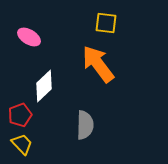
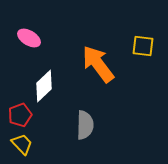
yellow square: moved 37 px right, 23 px down
pink ellipse: moved 1 px down
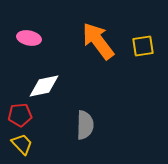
pink ellipse: rotated 20 degrees counterclockwise
yellow square: rotated 15 degrees counterclockwise
orange arrow: moved 23 px up
white diamond: rotated 32 degrees clockwise
red pentagon: rotated 15 degrees clockwise
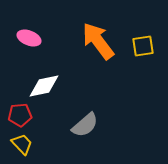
pink ellipse: rotated 10 degrees clockwise
gray semicircle: rotated 48 degrees clockwise
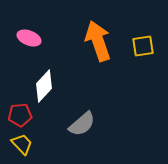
orange arrow: rotated 18 degrees clockwise
white diamond: rotated 36 degrees counterclockwise
gray semicircle: moved 3 px left, 1 px up
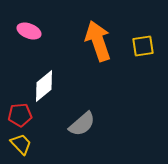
pink ellipse: moved 7 px up
white diamond: rotated 8 degrees clockwise
yellow trapezoid: moved 1 px left
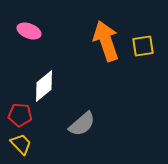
orange arrow: moved 8 px right
red pentagon: rotated 10 degrees clockwise
